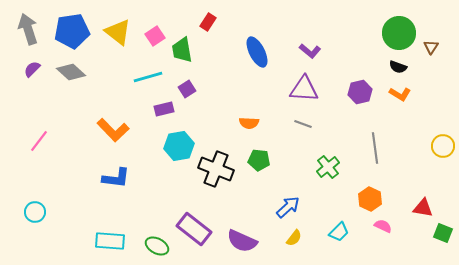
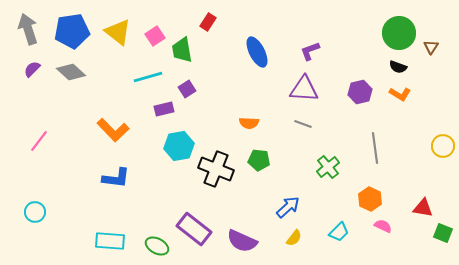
purple L-shape at (310, 51): rotated 120 degrees clockwise
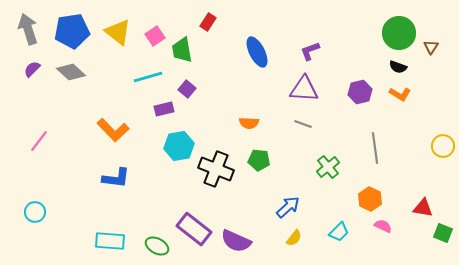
purple square at (187, 89): rotated 18 degrees counterclockwise
purple semicircle at (242, 241): moved 6 px left
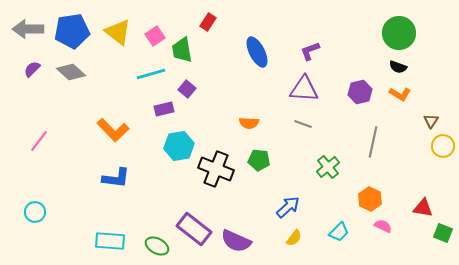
gray arrow at (28, 29): rotated 72 degrees counterclockwise
brown triangle at (431, 47): moved 74 px down
cyan line at (148, 77): moved 3 px right, 3 px up
gray line at (375, 148): moved 2 px left, 6 px up; rotated 20 degrees clockwise
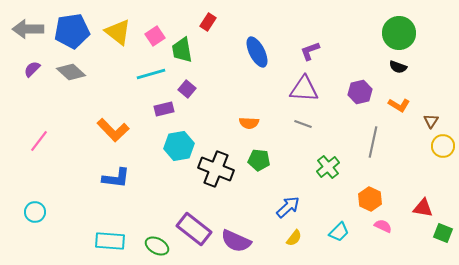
orange L-shape at (400, 94): moved 1 px left, 11 px down
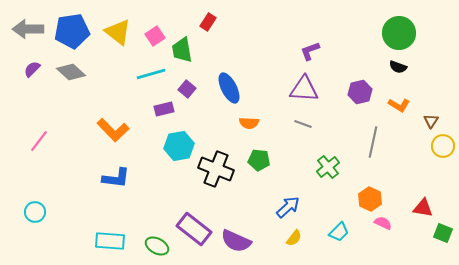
blue ellipse at (257, 52): moved 28 px left, 36 px down
pink semicircle at (383, 226): moved 3 px up
